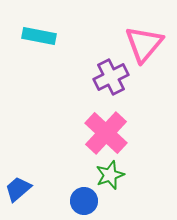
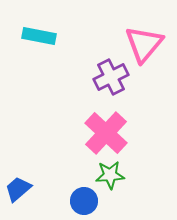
green star: rotated 16 degrees clockwise
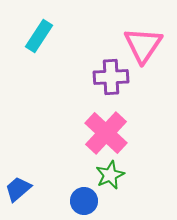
cyan rectangle: rotated 68 degrees counterclockwise
pink triangle: moved 1 px left, 1 px down; rotated 6 degrees counterclockwise
purple cross: rotated 24 degrees clockwise
green star: rotated 20 degrees counterclockwise
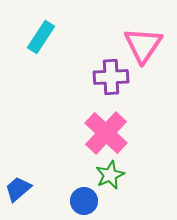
cyan rectangle: moved 2 px right, 1 px down
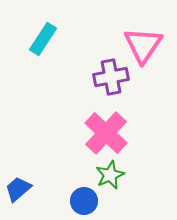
cyan rectangle: moved 2 px right, 2 px down
purple cross: rotated 8 degrees counterclockwise
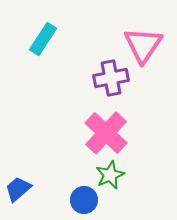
purple cross: moved 1 px down
blue circle: moved 1 px up
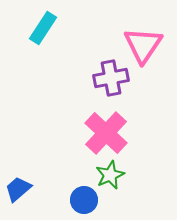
cyan rectangle: moved 11 px up
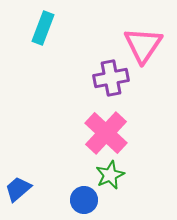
cyan rectangle: rotated 12 degrees counterclockwise
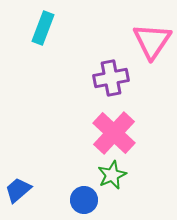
pink triangle: moved 9 px right, 4 px up
pink cross: moved 8 px right
green star: moved 2 px right
blue trapezoid: moved 1 px down
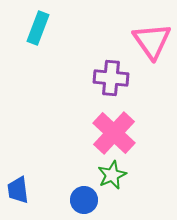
cyan rectangle: moved 5 px left
pink triangle: rotated 9 degrees counterclockwise
purple cross: rotated 16 degrees clockwise
blue trapezoid: rotated 56 degrees counterclockwise
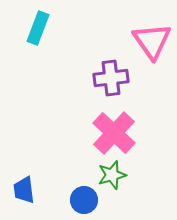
purple cross: rotated 12 degrees counterclockwise
green star: rotated 8 degrees clockwise
blue trapezoid: moved 6 px right
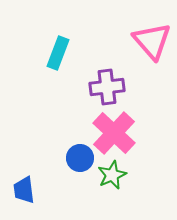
cyan rectangle: moved 20 px right, 25 px down
pink triangle: rotated 6 degrees counterclockwise
purple cross: moved 4 px left, 9 px down
green star: rotated 8 degrees counterclockwise
blue circle: moved 4 px left, 42 px up
